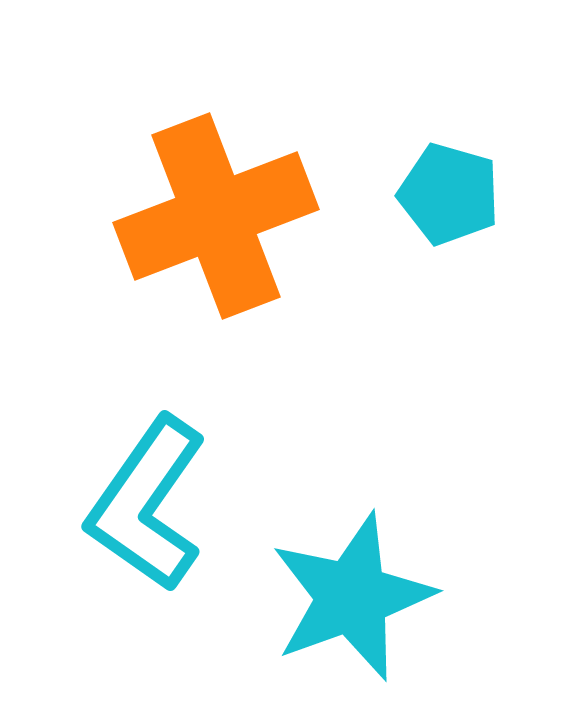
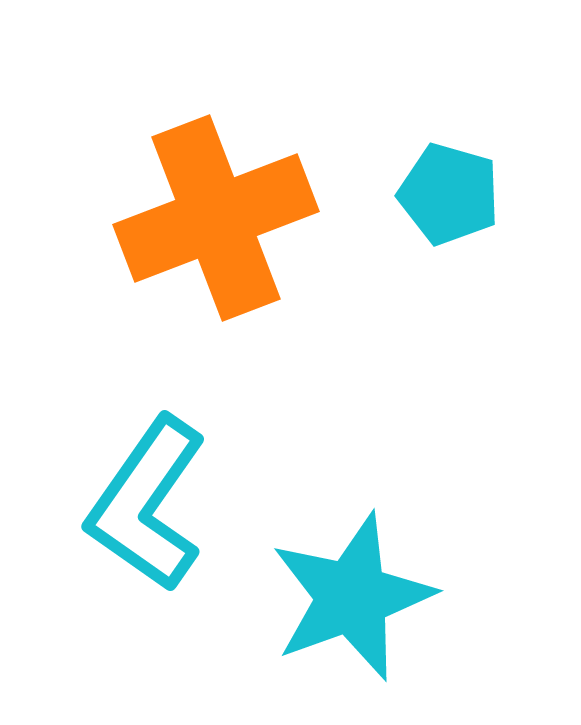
orange cross: moved 2 px down
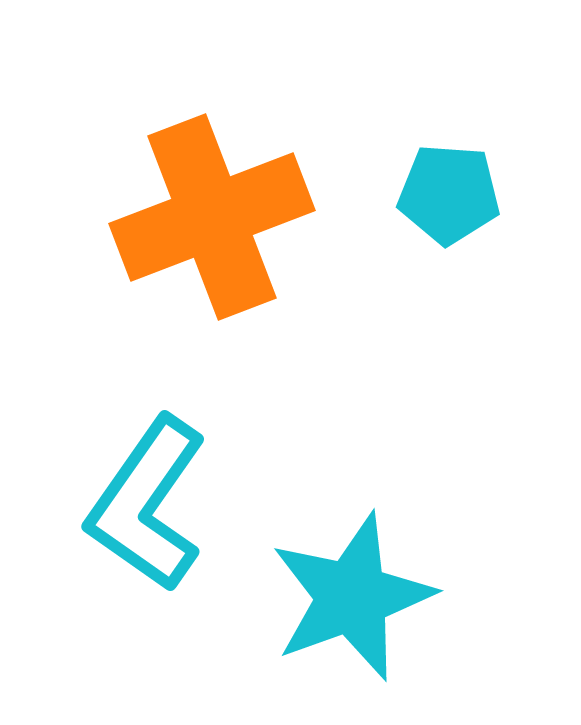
cyan pentagon: rotated 12 degrees counterclockwise
orange cross: moved 4 px left, 1 px up
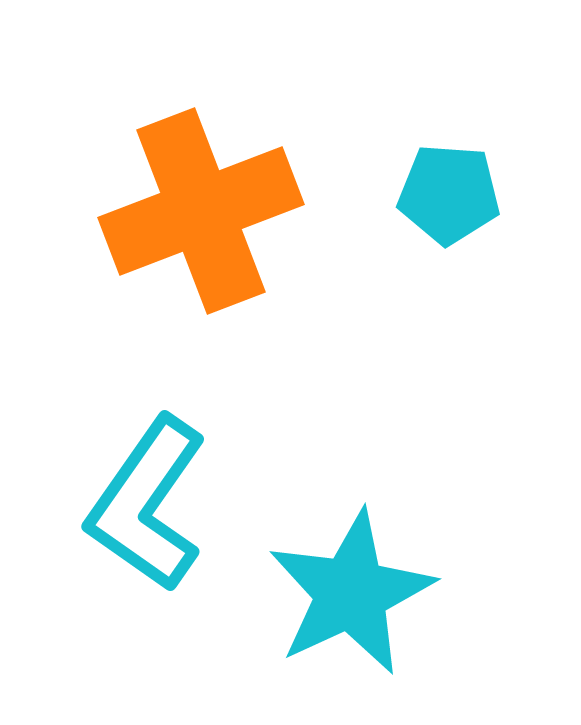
orange cross: moved 11 px left, 6 px up
cyan star: moved 1 px left, 4 px up; rotated 5 degrees counterclockwise
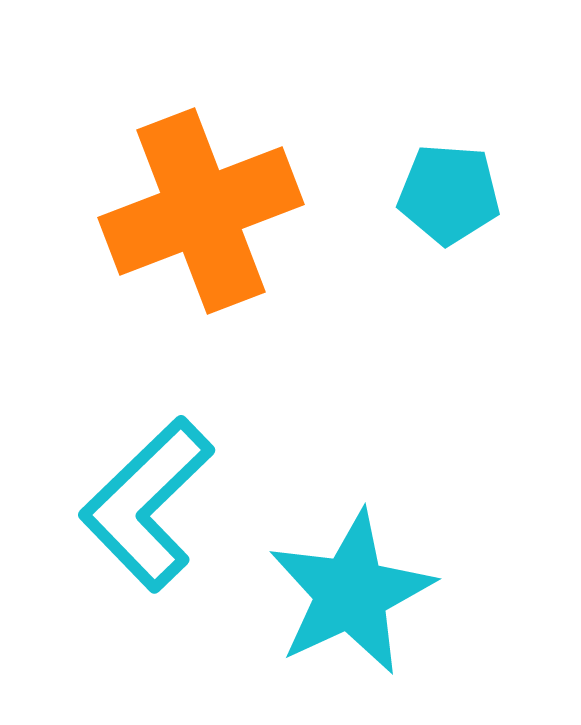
cyan L-shape: rotated 11 degrees clockwise
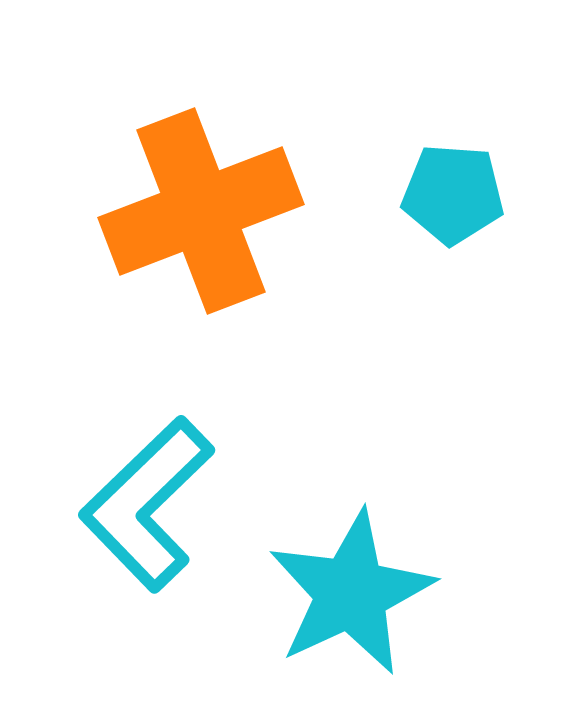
cyan pentagon: moved 4 px right
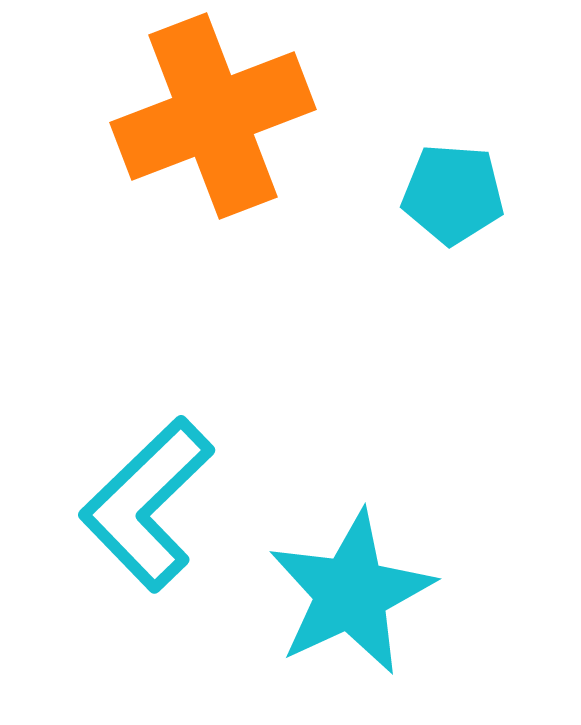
orange cross: moved 12 px right, 95 px up
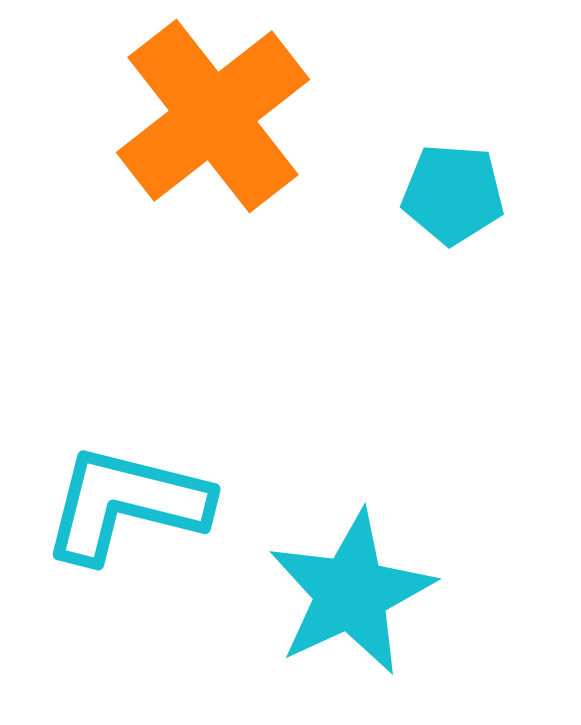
orange cross: rotated 17 degrees counterclockwise
cyan L-shape: moved 21 px left; rotated 58 degrees clockwise
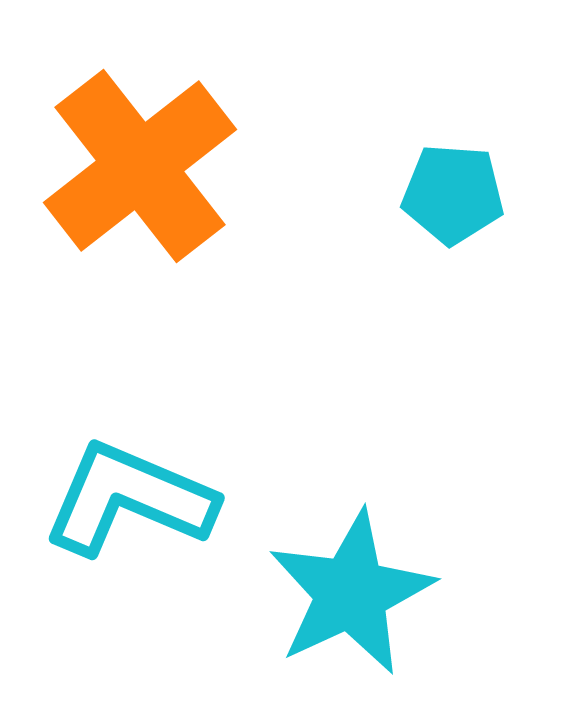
orange cross: moved 73 px left, 50 px down
cyan L-shape: moved 3 px right, 5 px up; rotated 9 degrees clockwise
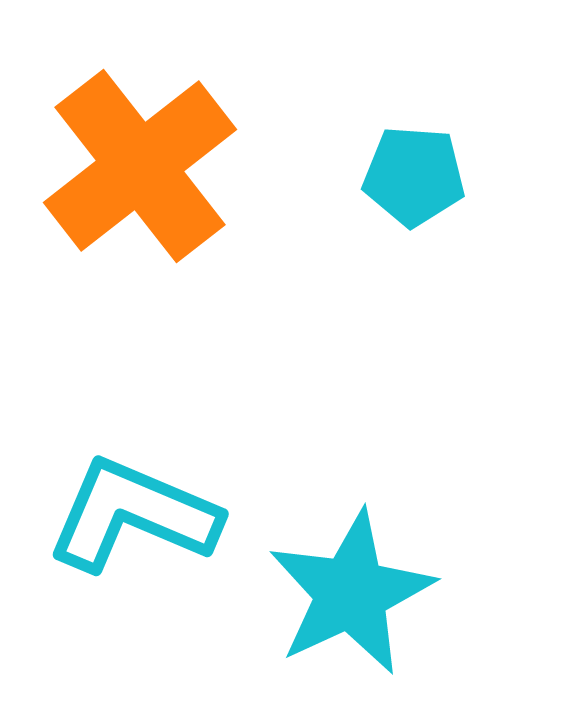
cyan pentagon: moved 39 px left, 18 px up
cyan L-shape: moved 4 px right, 16 px down
